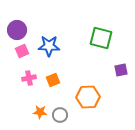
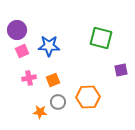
gray circle: moved 2 px left, 13 px up
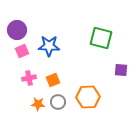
purple square: rotated 16 degrees clockwise
orange star: moved 2 px left, 8 px up
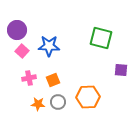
pink square: rotated 24 degrees counterclockwise
